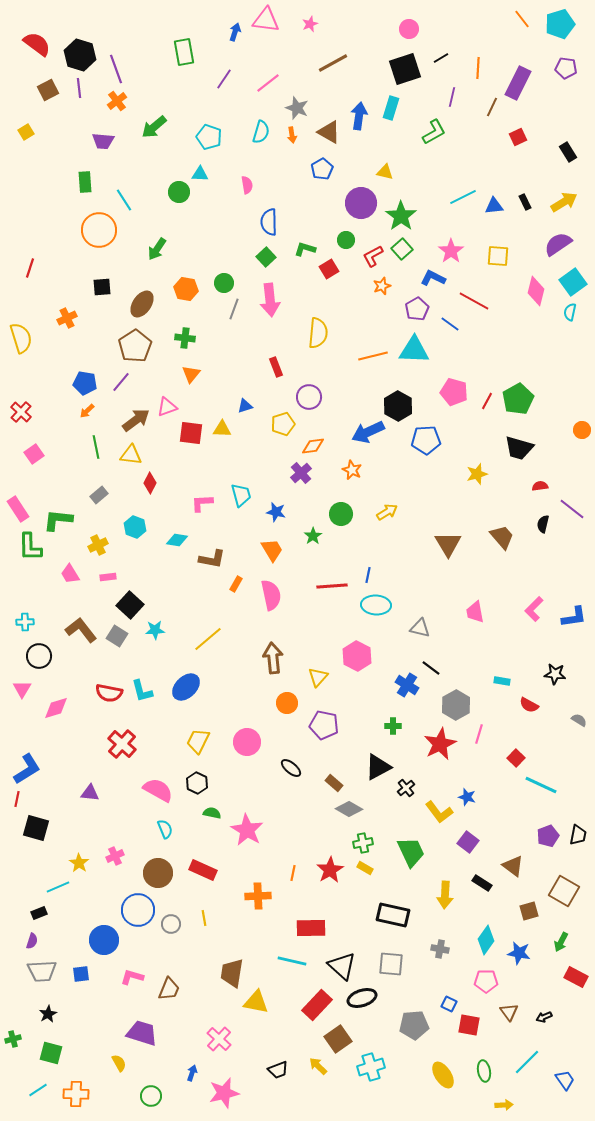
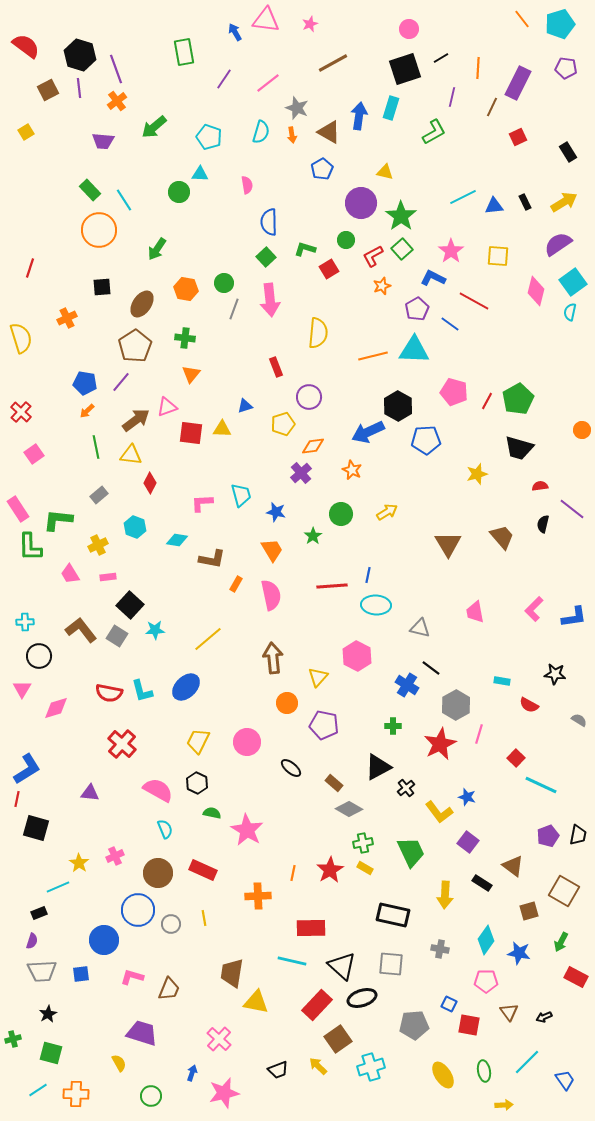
blue arrow at (235, 32): rotated 48 degrees counterclockwise
red semicircle at (37, 44): moved 11 px left, 2 px down
green rectangle at (85, 182): moved 5 px right, 8 px down; rotated 40 degrees counterclockwise
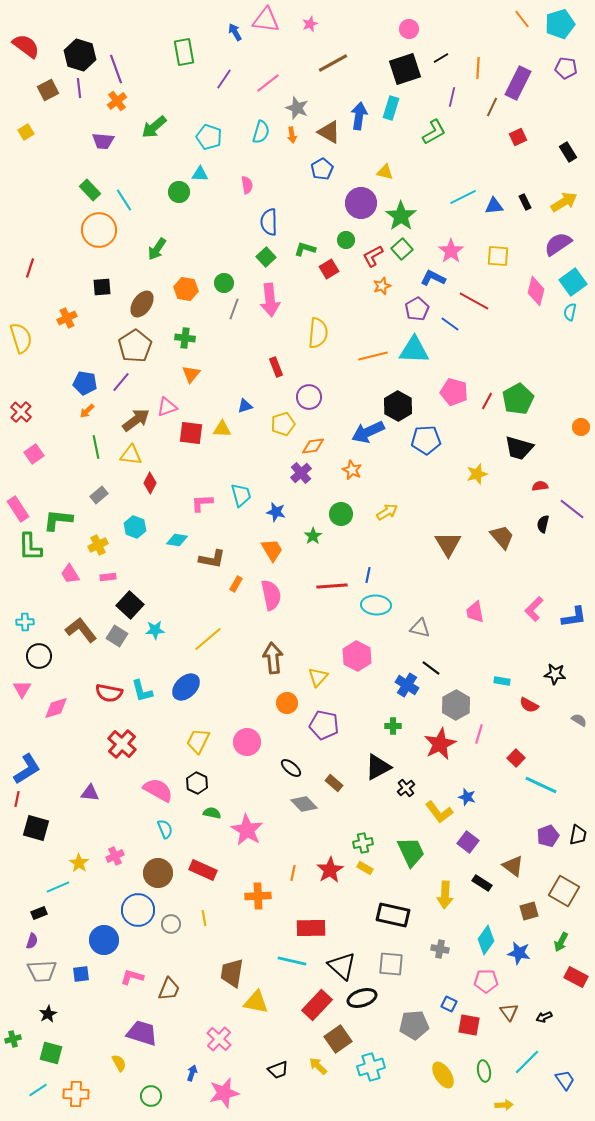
orange circle at (582, 430): moved 1 px left, 3 px up
gray diamond at (349, 809): moved 45 px left, 5 px up; rotated 16 degrees clockwise
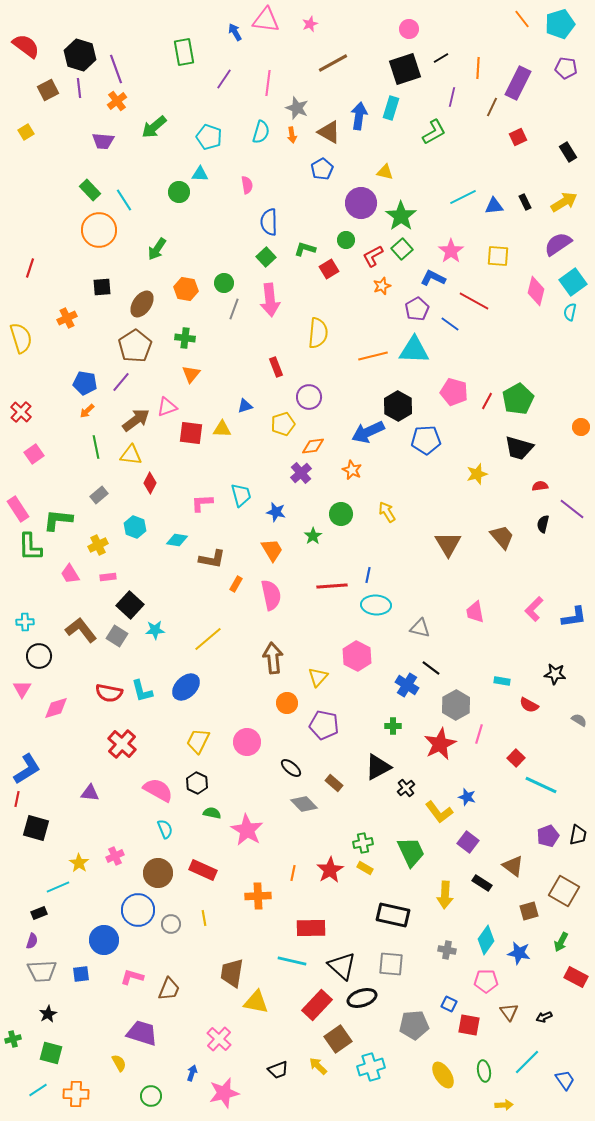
pink line at (268, 83): rotated 45 degrees counterclockwise
yellow arrow at (387, 512): rotated 90 degrees counterclockwise
gray cross at (440, 949): moved 7 px right, 1 px down
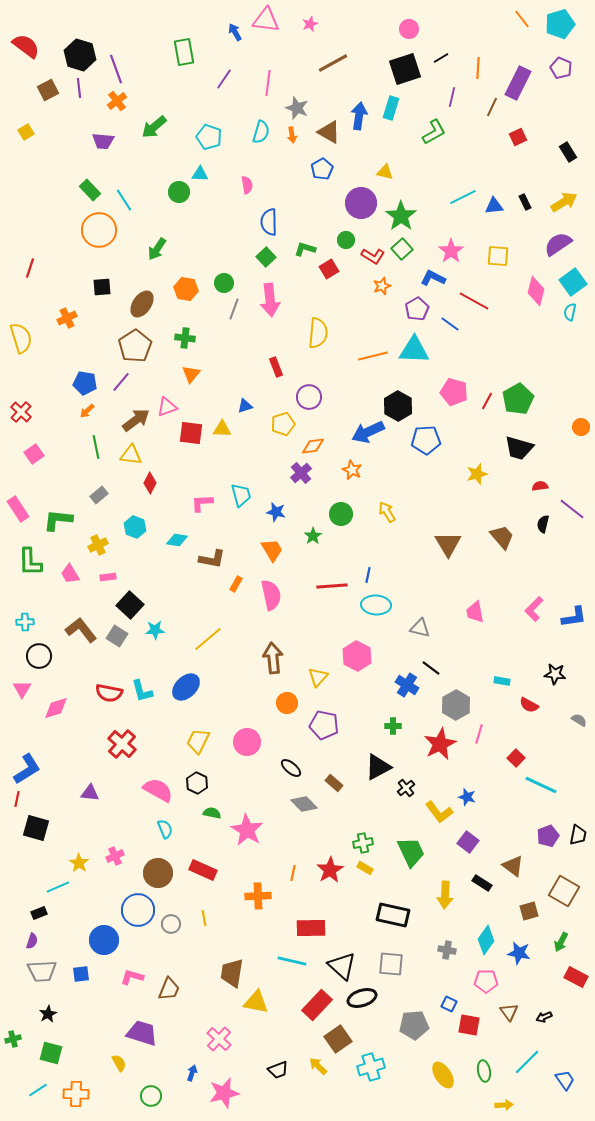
purple pentagon at (566, 68): moved 5 px left; rotated 15 degrees clockwise
red L-shape at (373, 256): rotated 120 degrees counterclockwise
green L-shape at (30, 547): moved 15 px down
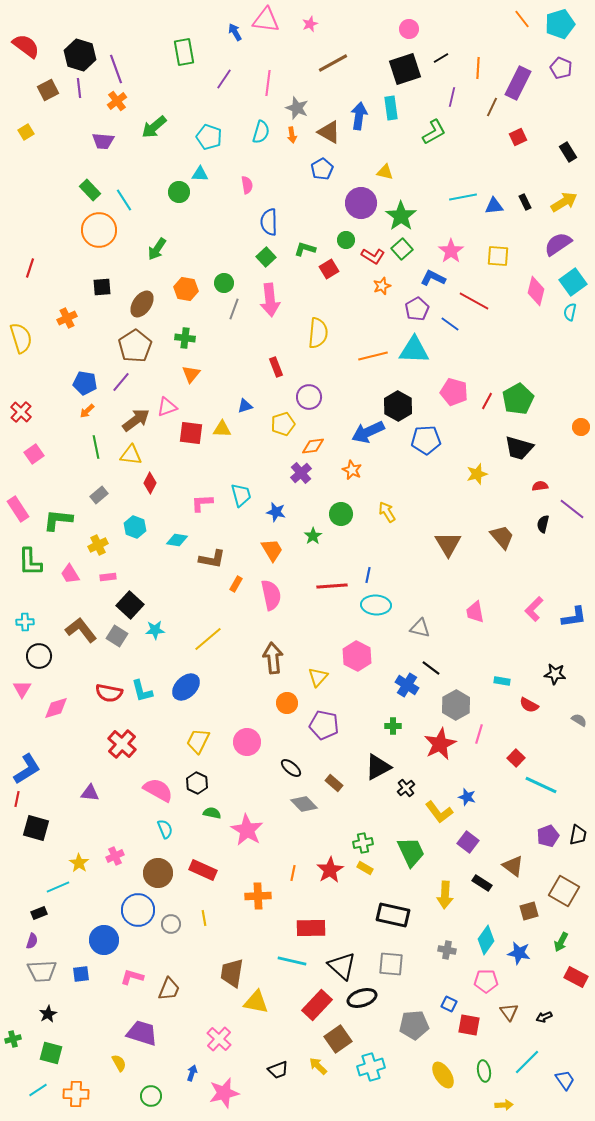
cyan rectangle at (391, 108): rotated 25 degrees counterclockwise
cyan line at (463, 197): rotated 16 degrees clockwise
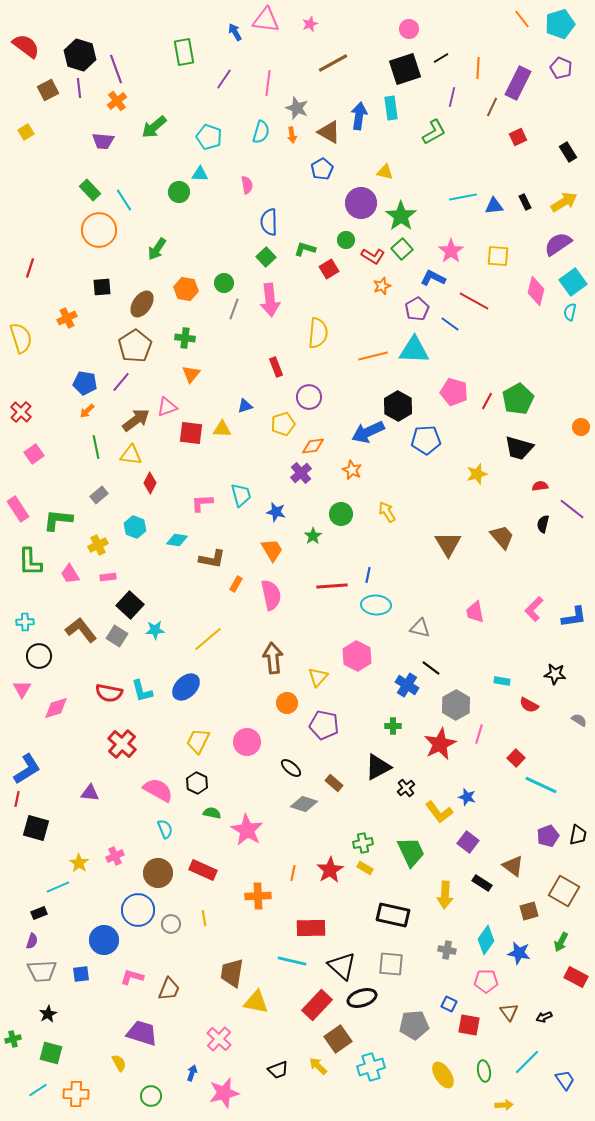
gray diamond at (304, 804): rotated 28 degrees counterclockwise
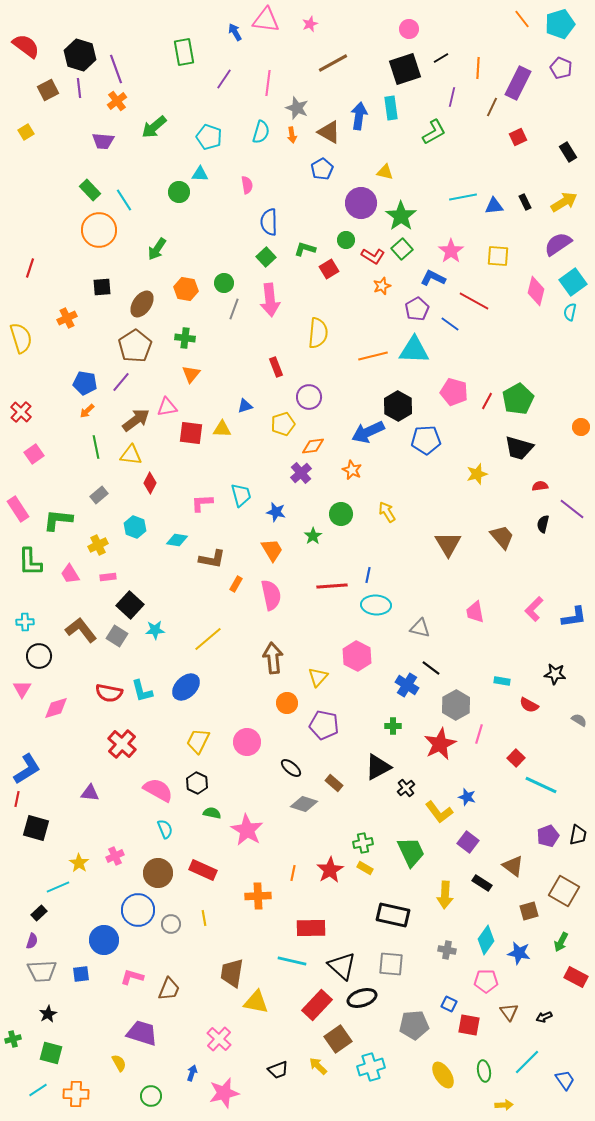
pink triangle at (167, 407): rotated 10 degrees clockwise
black rectangle at (39, 913): rotated 21 degrees counterclockwise
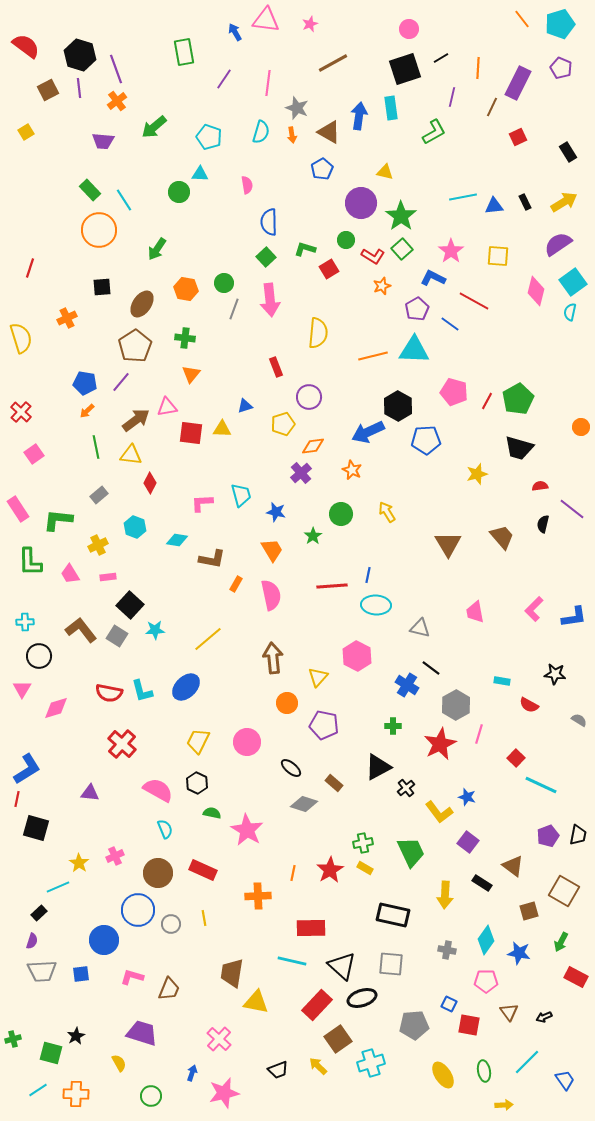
black star at (48, 1014): moved 28 px right, 22 px down
cyan cross at (371, 1067): moved 4 px up
